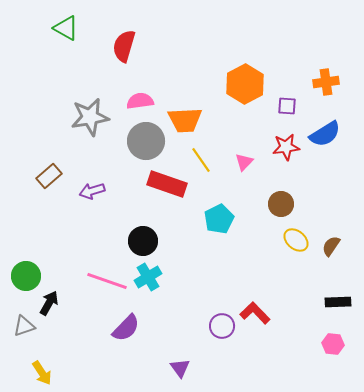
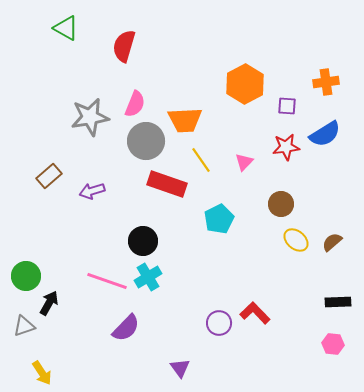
pink semicircle: moved 5 px left, 3 px down; rotated 120 degrees clockwise
brown semicircle: moved 1 px right, 4 px up; rotated 15 degrees clockwise
purple circle: moved 3 px left, 3 px up
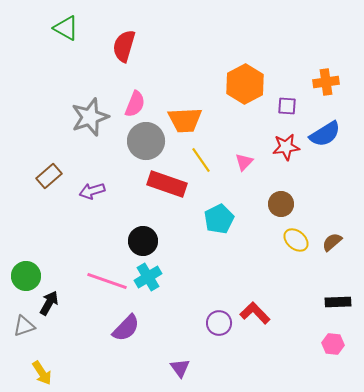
gray star: rotated 9 degrees counterclockwise
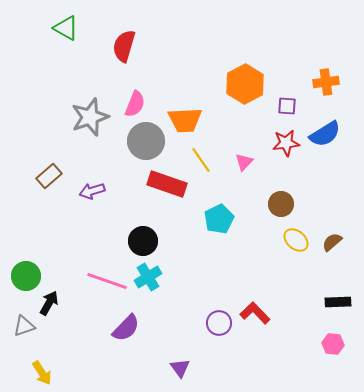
red star: moved 4 px up
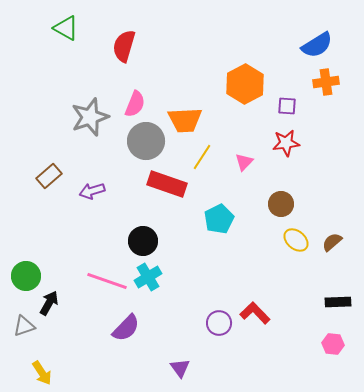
blue semicircle: moved 8 px left, 89 px up
yellow line: moved 1 px right, 3 px up; rotated 68 degrees clockwise
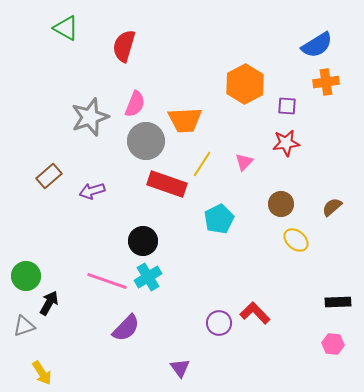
yellow line: moved 7 px down
brown semicircle: moved 35 px up
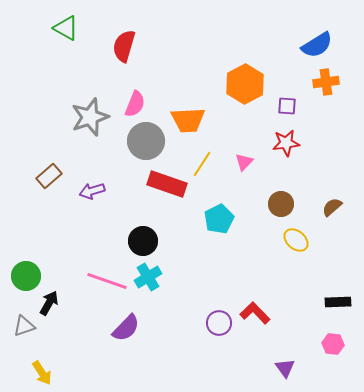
orange trapezoid: moved 3 px right
purple triangle: moved 105 px right
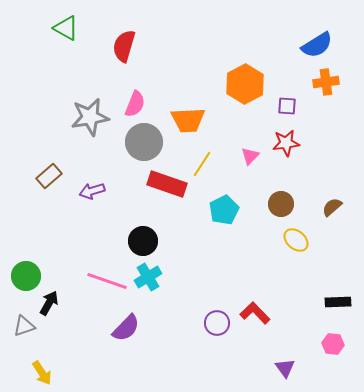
gray star: rotated 9 degrees clockwise
gray circle: moved 2 px left, 1 px down
pink triangle: moved 6 px right, 6 px up
cyan pentagon: moved 5 px right, 9 px up
purple circle: moved 2 px left
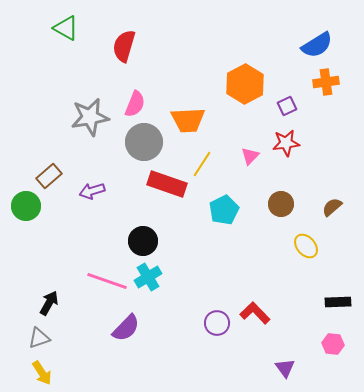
purple square: rotated 30 degrees counterclockwise
yellow ellipse: moved 10 px right, 6 px down; rotated 10 degrees clockwise
green circle: moved 70 px up
gray triangle: moved 15 px right, 12 px down
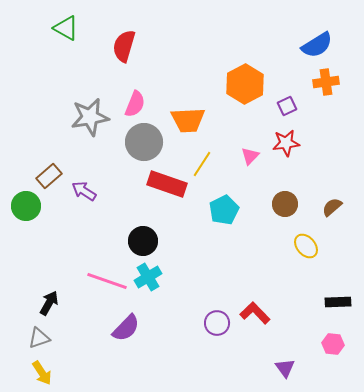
purple arrow: moved 8 px left; rotated 50 degrees clockwise
brown circle: moved 4 px right
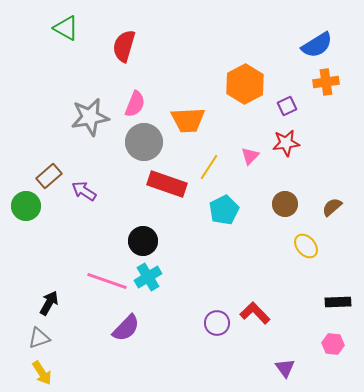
yellow line: moved 7 px right, 3 px down
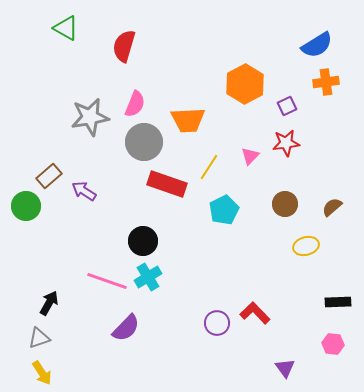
yellow ellipse: rotated 65 degrees counterclockwise
